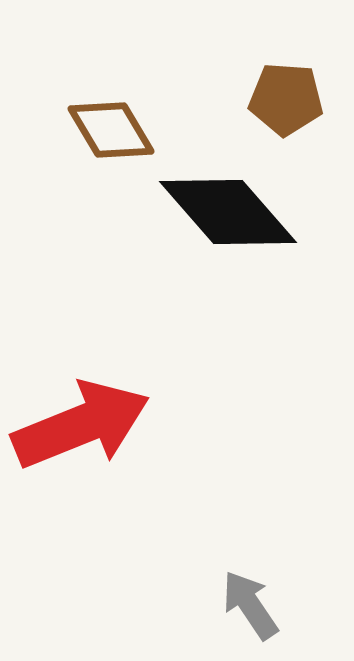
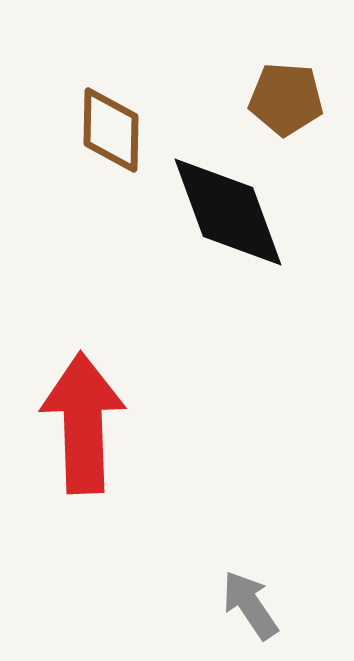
brown diamond: rotated 32 degrees clockwise
black diamond: rotated 21 degrees clockwise
red arrow: moved 2 px right, 2 px up; rotated 70 degrees counterclockwise
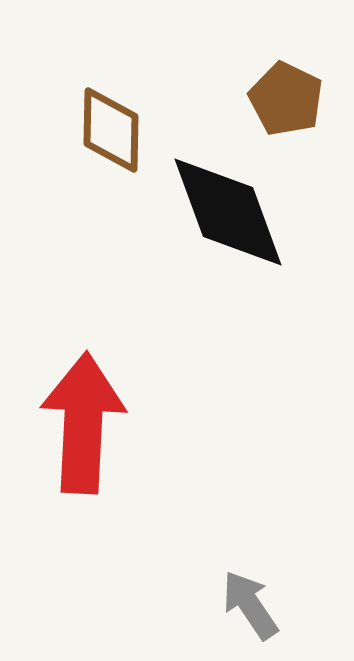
brown pentagon: rotated 22 degrees clockwise
red arrow: rotated 5 degrees clockwise
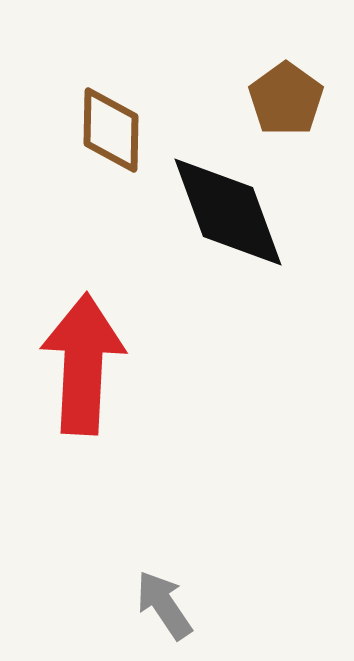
brown pentagon: rotated 10 degrees clockwise
red arrow: moved 59 px up
gray arrow: moved 86 px left
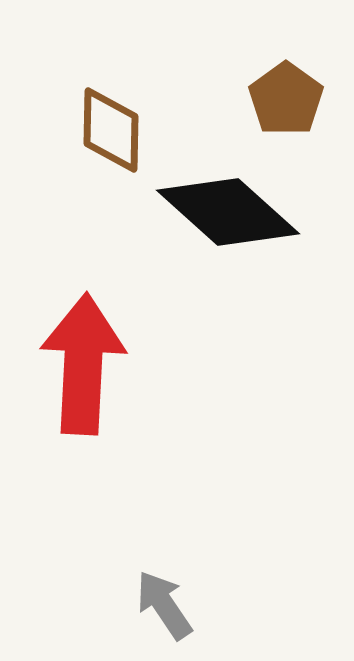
black diamond: rotated 28 degrees counterclockwise
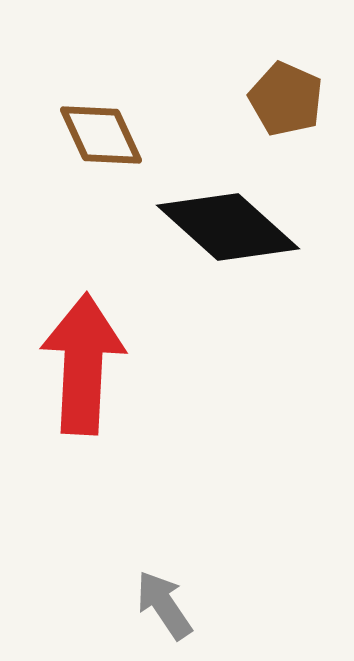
brown pentagon: rotated 12 degrees counterclockwise
brown diamond: moved 10 px left, 5 px down; rotated 26 degrees counterclockwise
black diamond: moved 15 px down
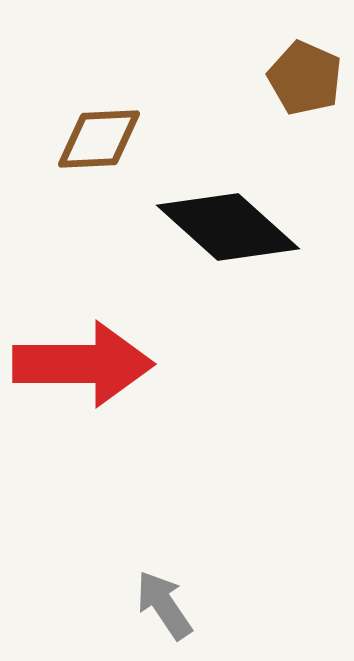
brown pentagon: moved 19 px right, 21 px up
brown diamond: moved 2 px left, 4 px down; rotated 68 degrees counterclockwise
red arrow: rotated 87 degrees clockwise
